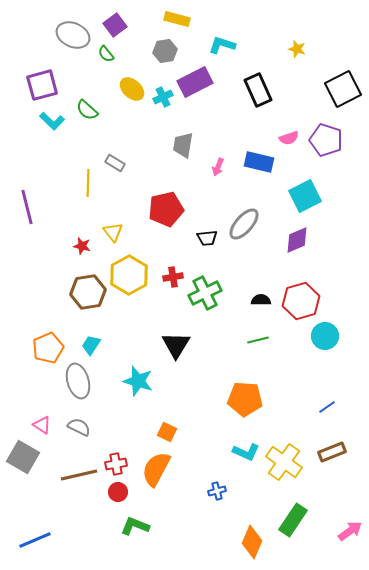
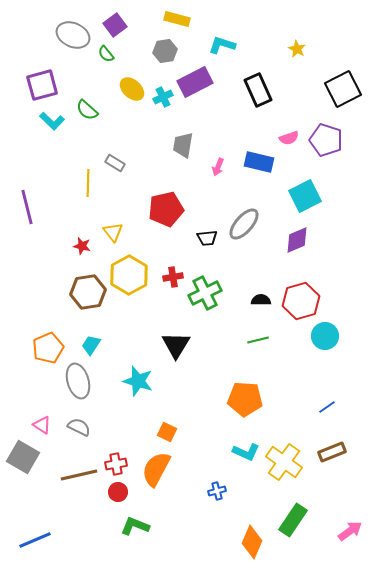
yellow star at (297, 49): rotated 12 degrees clockwise
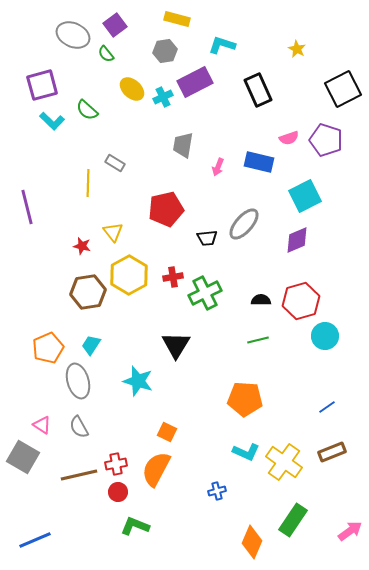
gray semicircle at (79, 427): rotated 145 degrees counterclockwise
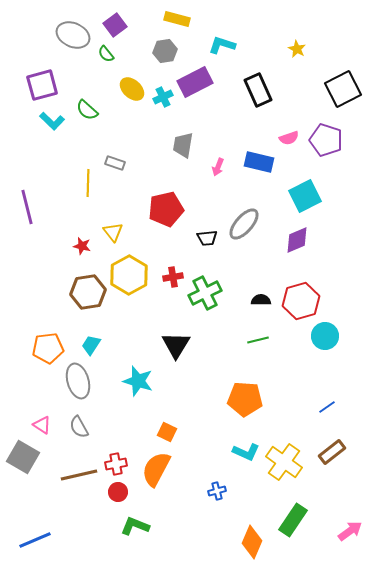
gray rectangle at (115, 163): rotated 12 degrees counterclockwise
orange pentagon at (48, 348): rotated 16 degrees clockwise
brown rectangle at (332, 452): rotated 16 degrees counterclockwise
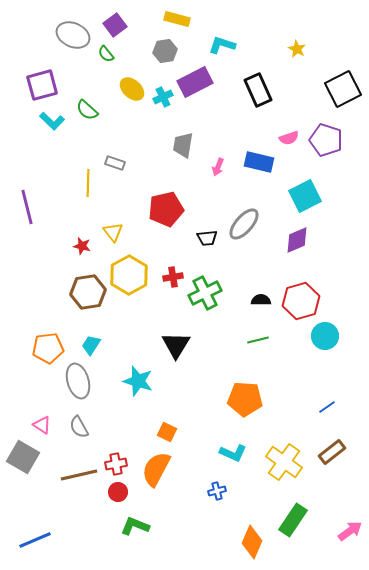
cyan L-shape at (246, 452): moved 13 px left, 1 px down
